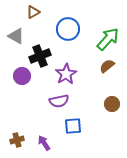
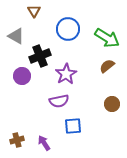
brown triangle: moved 1 px right, 1 px up; rotated 32 degrees counterclockwise
green arrow: moved 1 px left, 1 px up; rotated 80 degrees clockwise
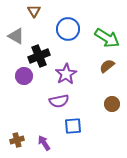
black cross: moved 1 px left
purple circle: moved 2 px right
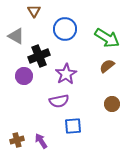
blue circle: moved 3 px left
purple arrow: moved 3 px left, 2 px up
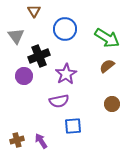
gray triangle: rotated 24 degrees clockwise
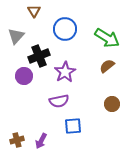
gray triangle: rotated 18 degrees clockwise
purple star: moved 1 px left, 2 px up
purple arrow: rotated 119 degrees counterclockwise
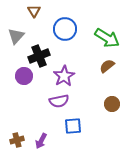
purple star: moved 1 px left, 4 px down
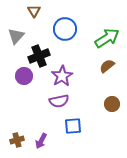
green arrow: rotated 65 degrees counterclockwise
purple star: moved 2 px left
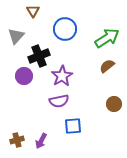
brown triangle: moved 1 px left
brown circle: moved 2 px right
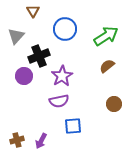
green arrow: moved 1 px left, 2 px up
